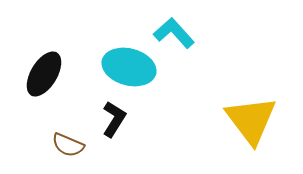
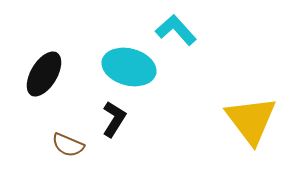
cyan L-shape: moved 2 px right, 3 px up
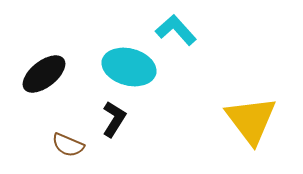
black ellipse: rotated 21 degrees clockwise
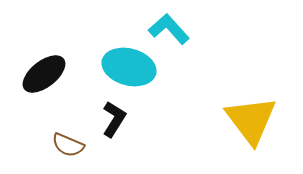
cyan L-shape: moved 7 px left, 1 px up
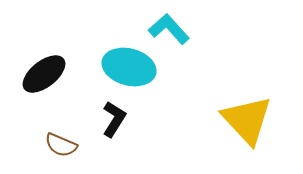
yellow triangle: moved 4 px left; rotated 6 degrees counterclockwise
brown semicircle: moved 7 px left
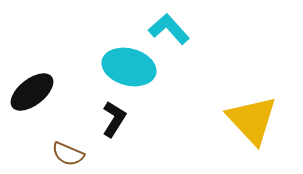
black ellipse: moved 12 px left, 18 px down
yellow triangle: moved 5 px right
brown semicircle: moved 7 px right, 9 px down
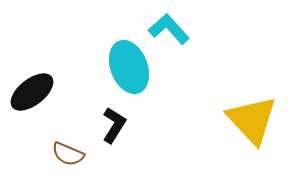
cyan ellipse: rotated 54 degrees clockwise
black L-shape: moved 6 px down
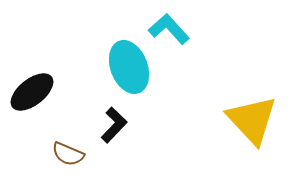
black L-shape: rotated 12 degrees clockwise
